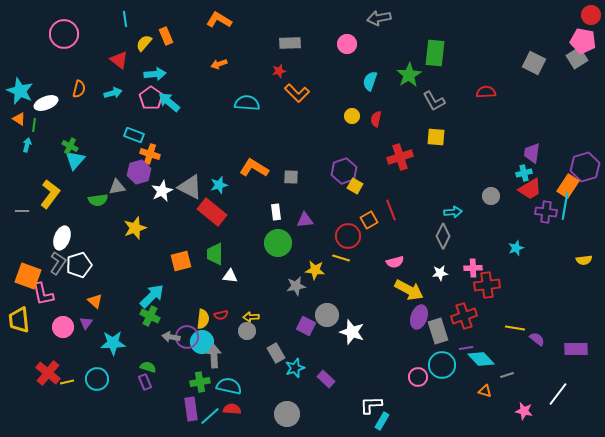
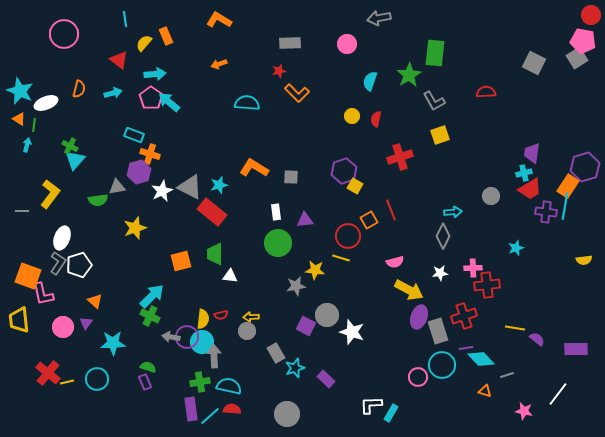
yellow square at (436, 137): moved 4 px right, 2 px up; rotated 24 degrees counterclockwise
cyan rectangle at (382, 421): moved 9 px right, 8 px up
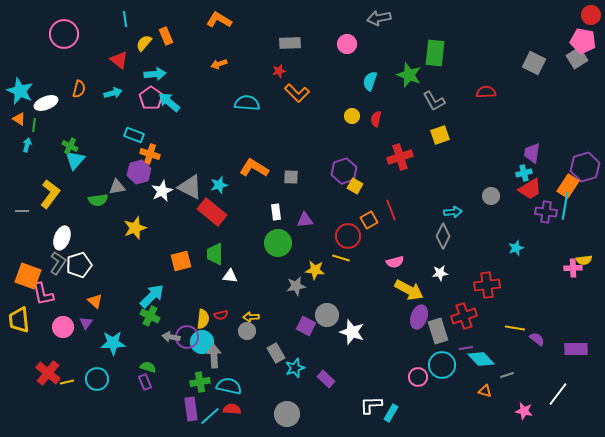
green star at (409, 75): rotated 20 degrees counterclockwise
pink cross at (473, 268): moved 100 px right
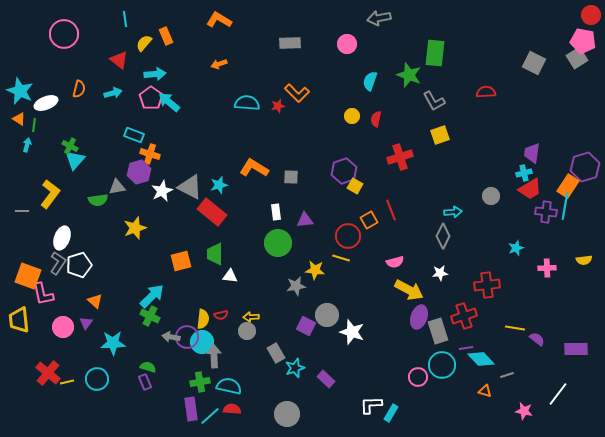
red star at (279, 71): moved 1 px left, 35 px down
pink cross at (573, 268): moved 26 px left
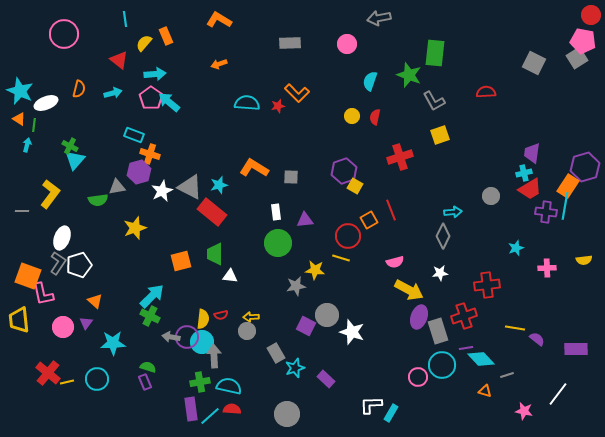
red semicircle at (376, 119): moved 1 px left, 2 px up
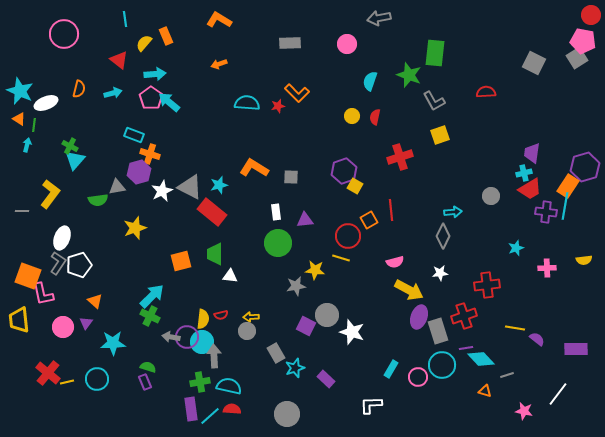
red line at (391, 210): rotated 15 degrees clockwise
cyan rectangle at (391, 413): moved 44 px up
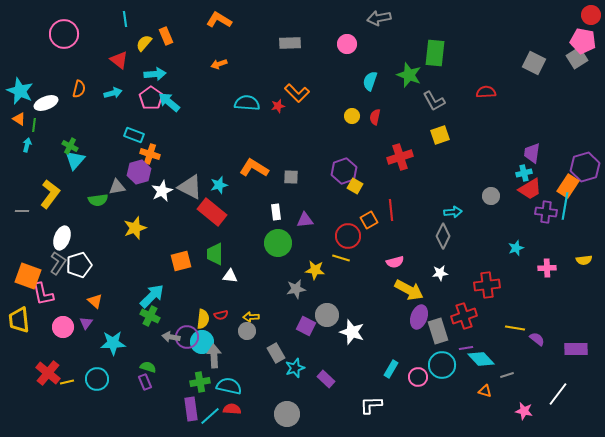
gray star at (296, 286): moved 3 px down
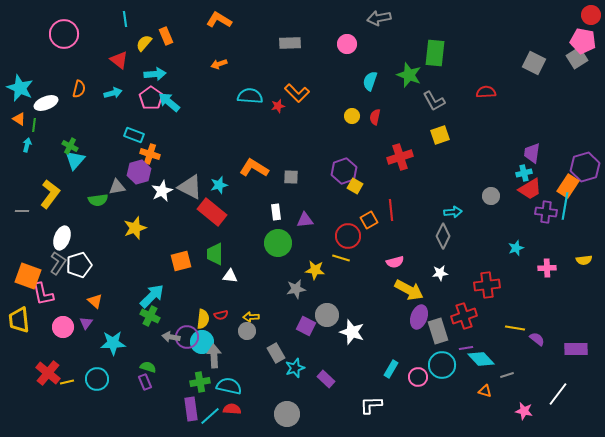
cyan star at (20, 91): moved 3 px up
cyan semicircle at (247, 103): moved 3 px right, 7 px up
